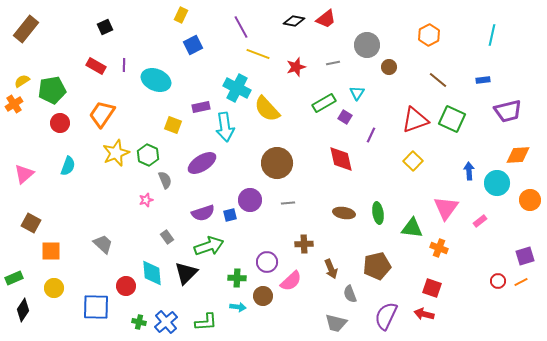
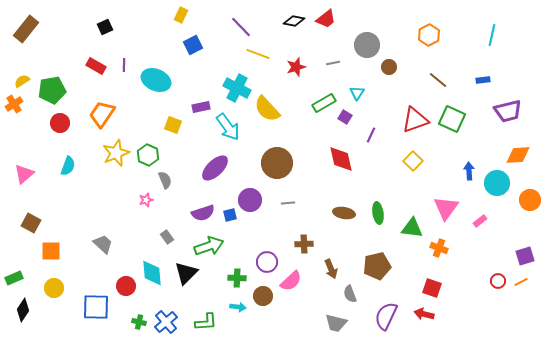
purple line at (241, 27): rotated 15 degrees counterclockwise
cyan arrow at (225, 127): moved 3 px right; rotated 28 degrees counterclockwise
purple ellipse at (202, 163): moved 13 px right, 5 px down; rotated 12 degrees counterclockwise
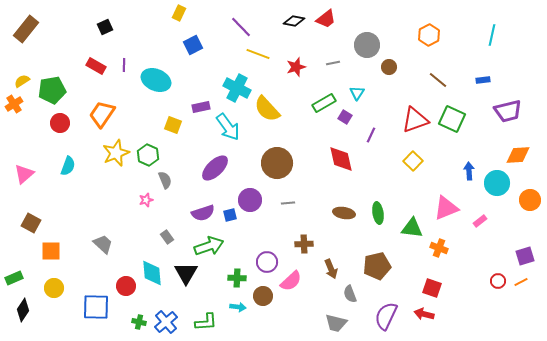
yellow rectangle at (181, 15): moved 2 px left, 2 px up
pink triangle at (446, 208): rotated 32 degrees clockwise
black triangle at (186, 273): rotated 15 degrees counterclockwise
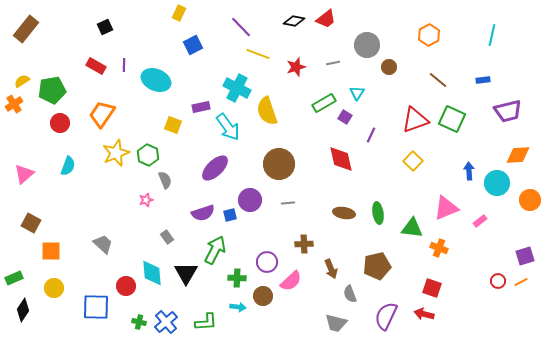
yellow semicircle at (267, 109): moved 2 px down; rotated 24 degrees clockwise
brown circle at (277, 163): moved 2 px right, 1 px down
green arrow at (209, 246): moved 6 px right, 4 px down; rotated 44 degrees counterclockwise
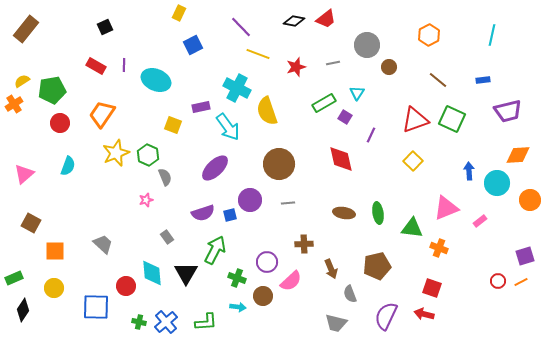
gray semicircle at (165, 180): moved 3 px up
orange square at (51, 251): moved 4 px right
green cross at (237, 278): rotated 18 degrees clockwise
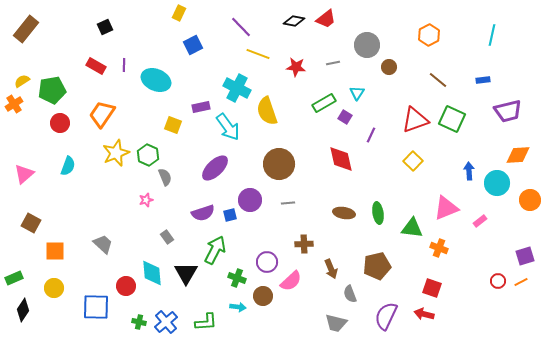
red star at (296, 67): rotated 24 degrees clockwise
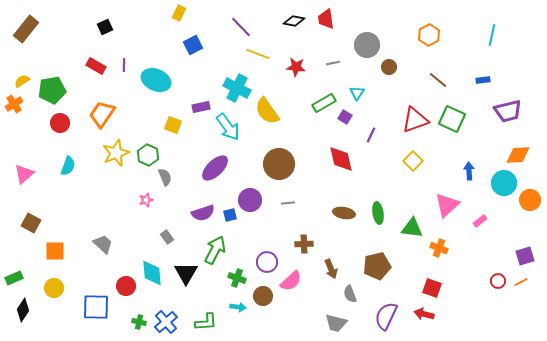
red trapezoid at (326, 19): rotated 120 degrees clockwise
yellow semicircle at (267, 111): rotated 16 degrees counterclockwise
cyan circle at (497, 183): moved 7 px right
pink triangle at (446, 208): moved 1 px right, 3 px up; rotated 20 degrees counterclockwise
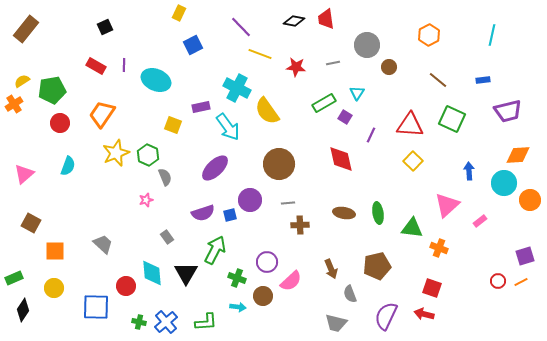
yellow line at (258, 54): moved 2 px right
red triangle at (415, 120): moved 5 px left, 5 px down; rotated 24 degrees clockwise
brown cross at (304, 244): moved 4 px left, 19 px up
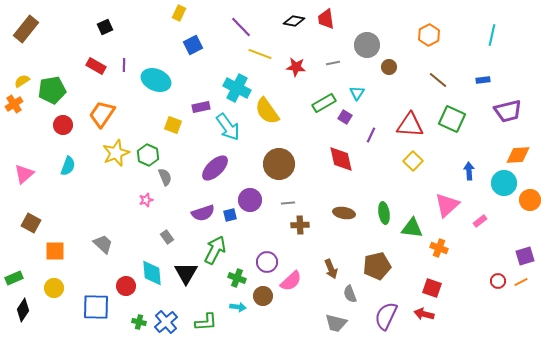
red circle at (60, 123): moved 3 px right, 2 px down
green ellipse at (378, 213): moved 6 px right
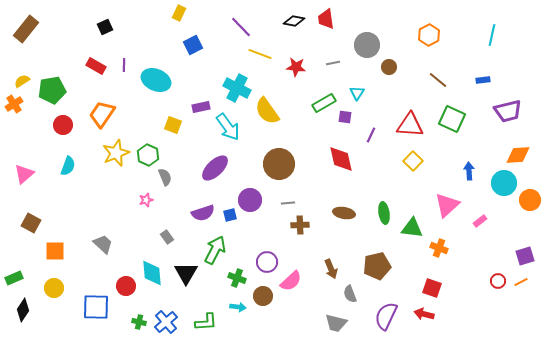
purple square at (345, 117): rotated 24 degrees counterclockwise
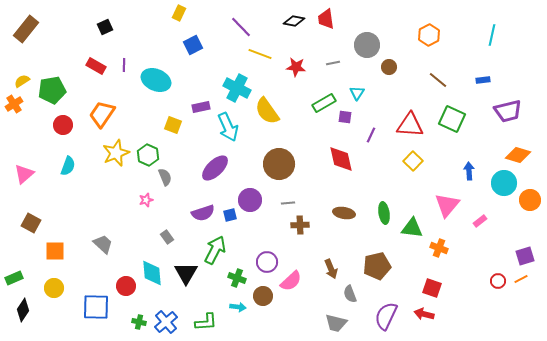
cyan arrow at (228, 127): rotated 12 degrees clockwise
orange diamond at (518, 155): rotated 20 degrees clockwise
pink triangle at (447, 205): rotated 8 degrees counterclockwise
orange line at (521, 282): moved 3 px up
